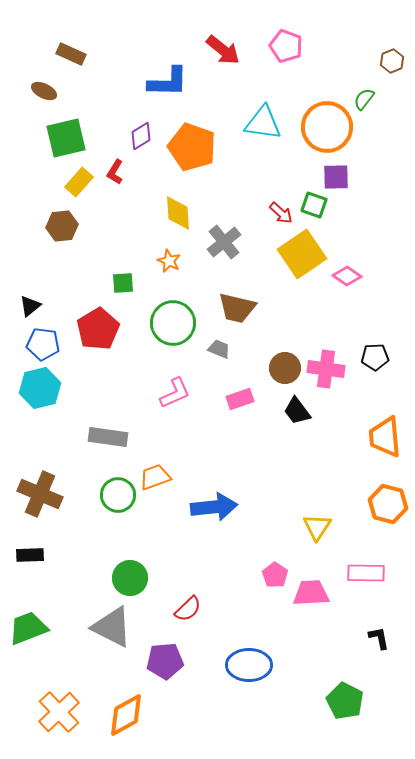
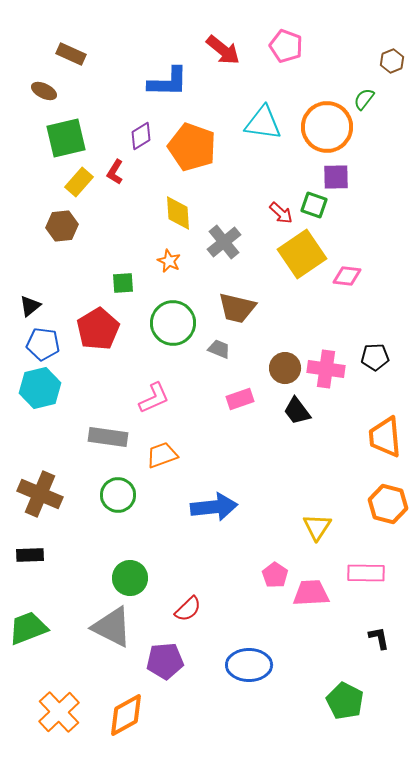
pink diamond at (347, 276): rotated 28 degrees counterclockwise
pink L-shape at (175, 393): moved 21 px left, 5 px down
orange trapezoid at (155, 477): moved 7 px right, 22 px up
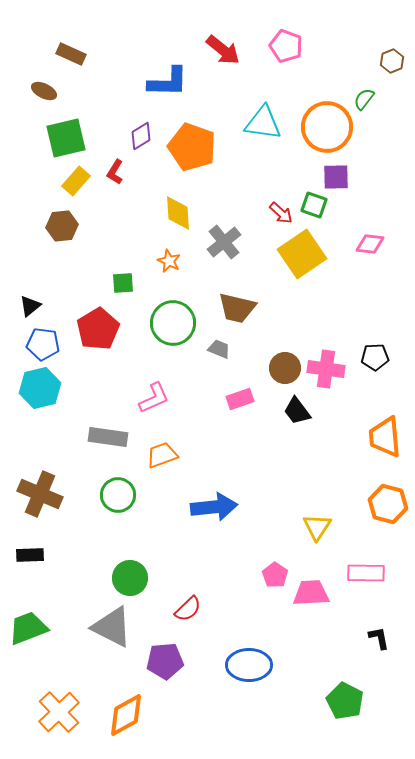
yellow rectangle at (79, 182): moved 3 px left, 1 px up
pink diamond at (347, 276): moved 23 px right, 32 px up
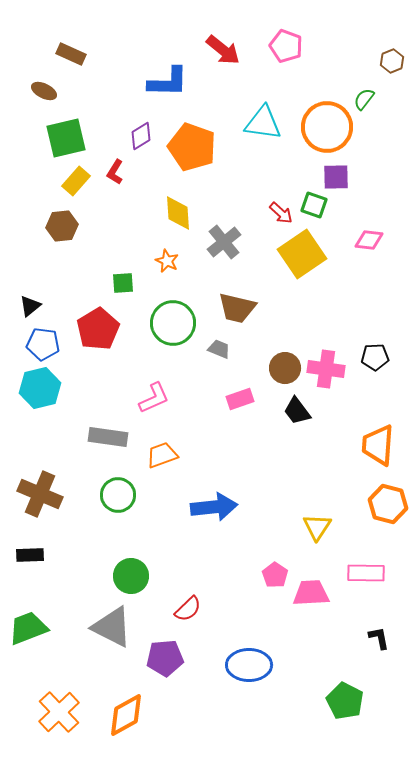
pink diamond at (370, 244): moved 1 px left, 4 px up
orange star at (169, 261): moved 2 px left
orange trapezoid at (385, 437): moved 7 px left, 8 px down; rotated 9 degrees clockwise
green circle at (130, 578): moved 1 px right, 2 px up
purple pentagon at (165, 661): moved 3 px up
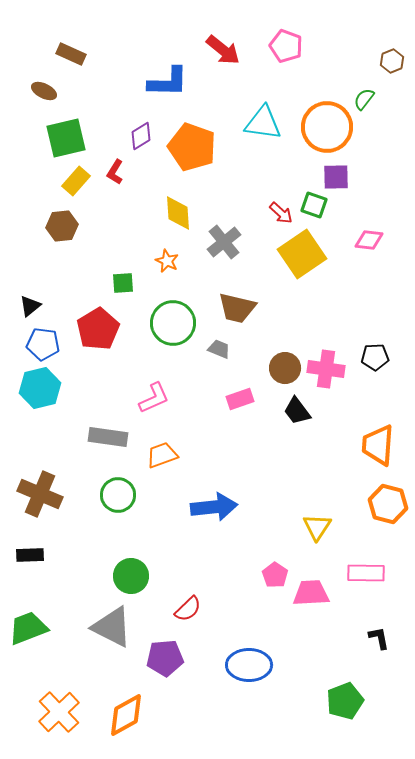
green pentagon at (345, 701): rotated 24 degrees clockwise
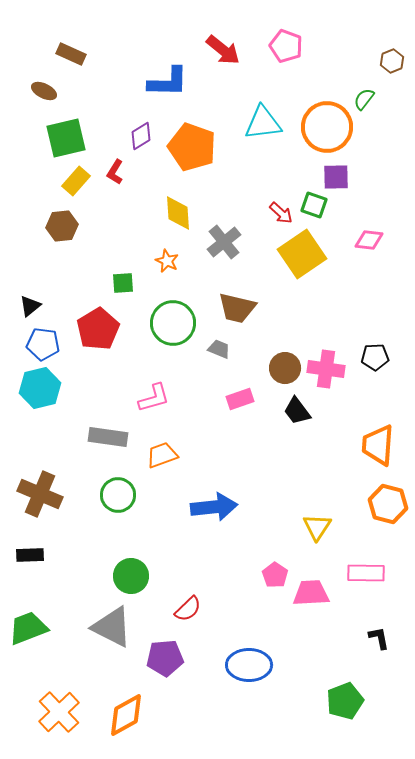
cyan triangle at (263, 123): rotated 15 degrees counterclockwise
pink L-shape at (154, 398): rotated 8 degrees clockwise
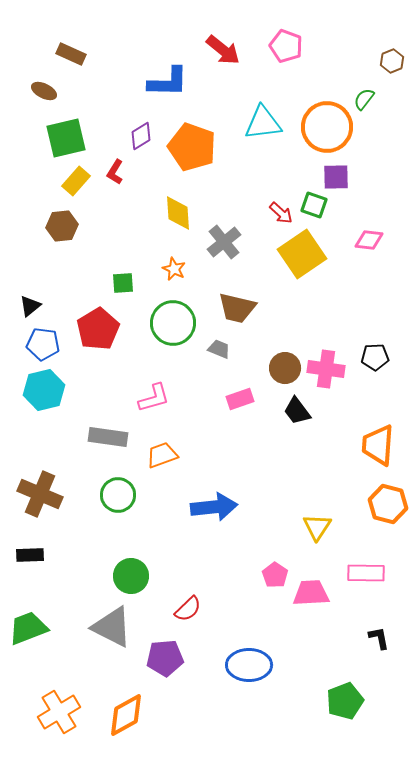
orange star at (167, 261): moved 7 px right, 8 px down
cyan hexagon at (40, 388): moved 4 px right, 2 px down
orange cross at (59, 712): rotated 12 degrees clockwise
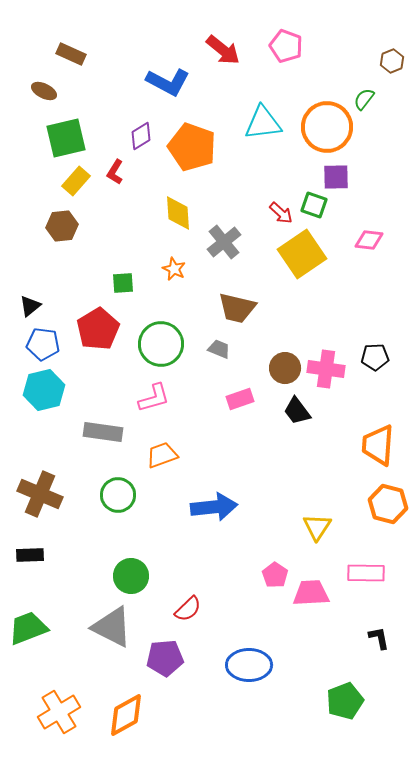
blue L-shape at (168, 82): rotated 27 degrees clockwise
green circle at (173, 323): moved 12 px left, 21 px down
gray rectangle at (108, 437): moved 5 px left, 5 px up
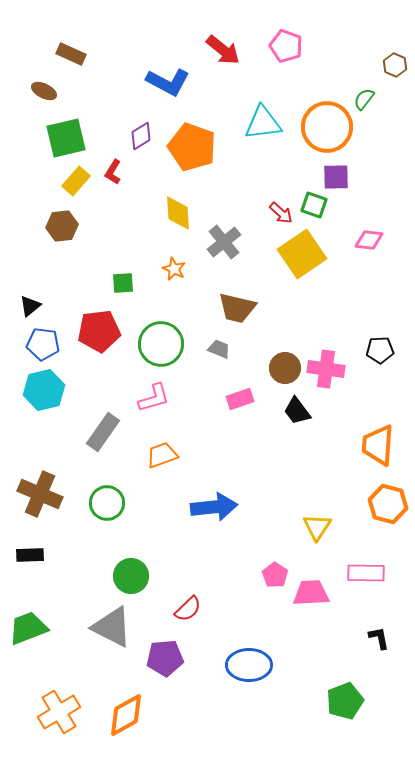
brown hexagon at (392, 61): moved 3 px right, 4 px down; rotated 15 degrees counterclockwise
red L-shape at (115, 172): moved 2 px left
red pentagon at (98, 329): moved 1 px right, 2 px down; rotated 24 degrees clockwise
black pentagon at (375, 357): moved 5 px right, 7 px up
gray rectangle at (103, 432): rotated 63 degrees counterclockwise
green circle at (118, 495): moved 11 px left, 8 px down
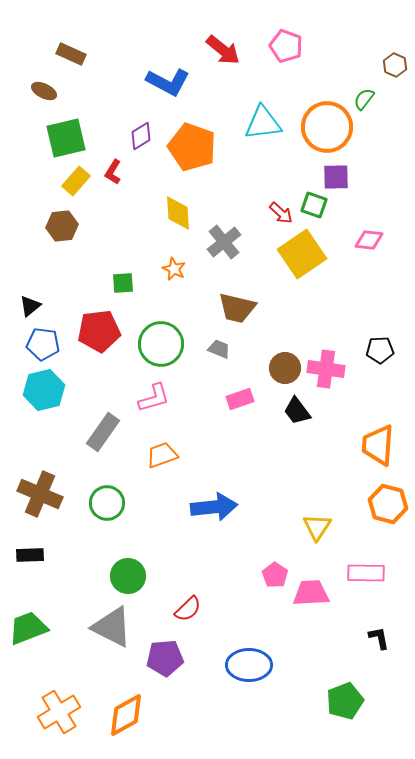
green circle at (131, 576): moved 3 px left
